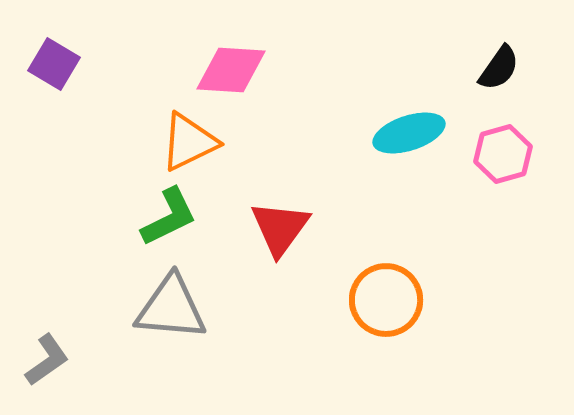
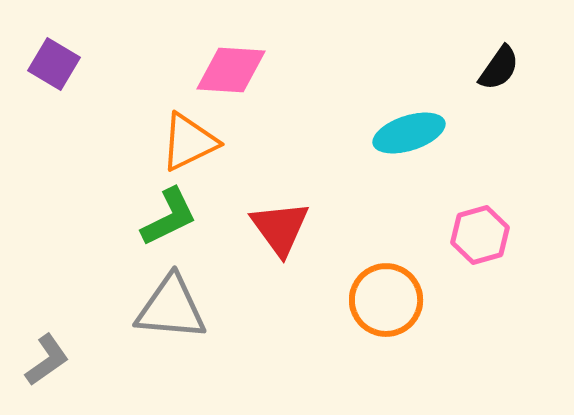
pink hexagon: moved 23 px left, 81 px down
red triangle: rotated 12 degrees counterclockwise
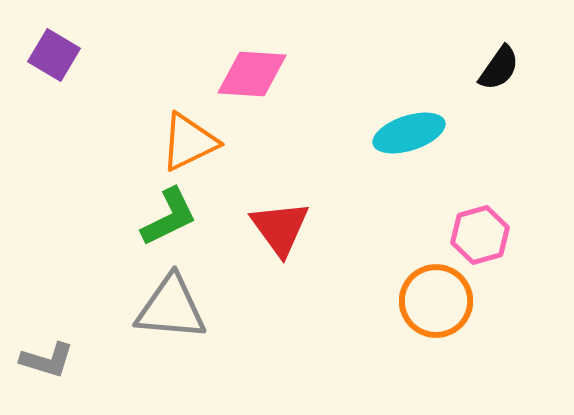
purple square: moved 9 px up
pink diamond: moved 21 px right, 4 px down
orange circle: moved 50 px right, 1 px down
gray L-shape: rotated 52 degrees clockwise
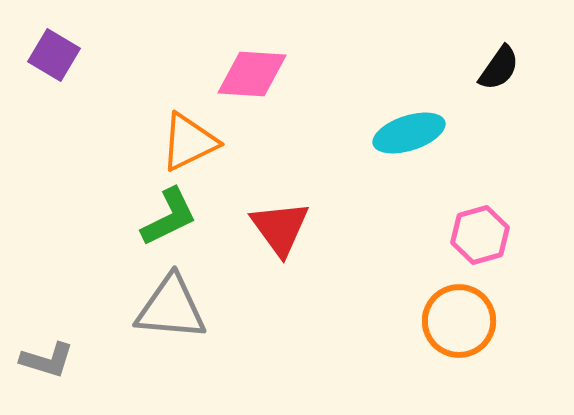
orange circle: moved 23 px right, 20 px down
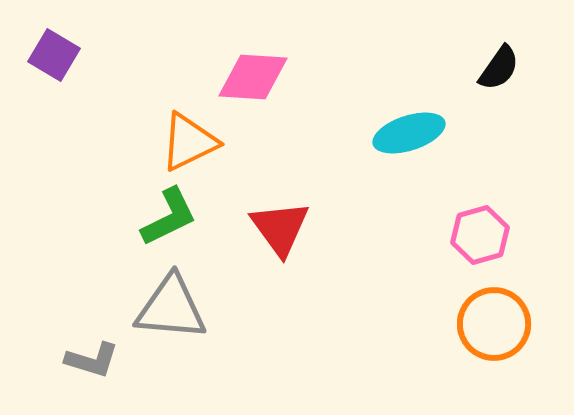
pink diamond: moved 1 px right, 3 px down
orange circle: moved 35 px right, 3 px down
gray L-shape: moved 45 px right
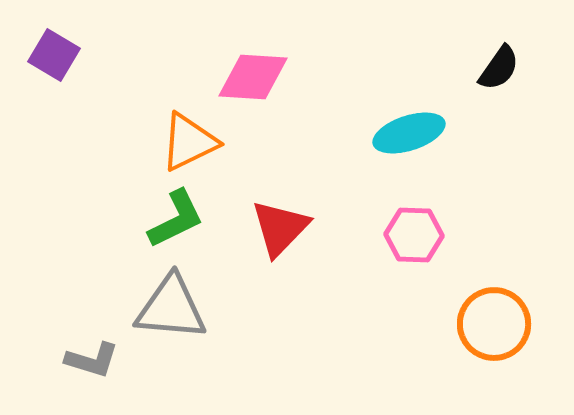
green L-shape: moved 7 px right, 2 px down
red triangle: rotated 20 degrees clockwise
pink hexagon: moved 66 px left; rotated 18 degrees clockwise
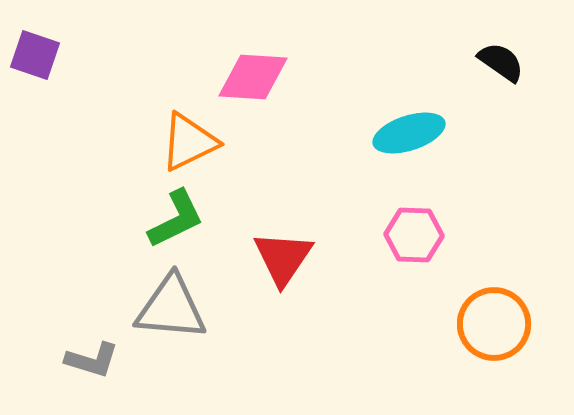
purple square: moved 19 px left; rotated 12 degrees counterclockwise
black semicircle: moved 2 px right, 6 px up; rotated 90 degrees counterclockwise
red triangle: moved 3 px right, 30 px down; rotated 10 degrees counterclockwise
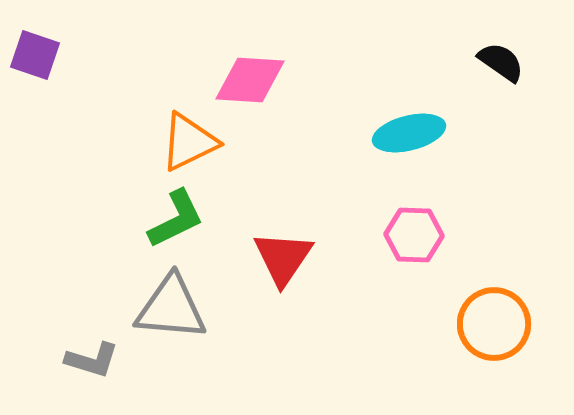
pink diamond: moved 3 px left, 3 px down
cyan ellipse: rotated 4 degrees clockwise
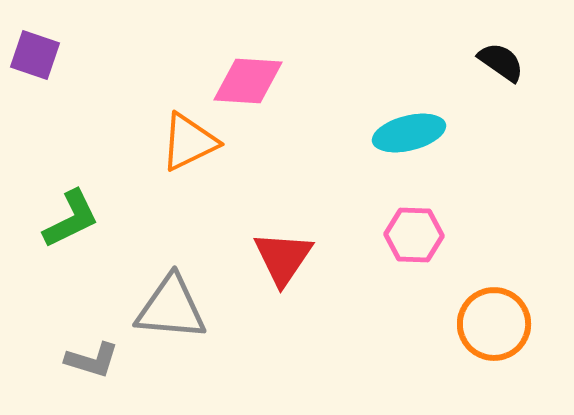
pink diamond: moved 2 px left, 1 px down
green L-shape: moved 105 px left
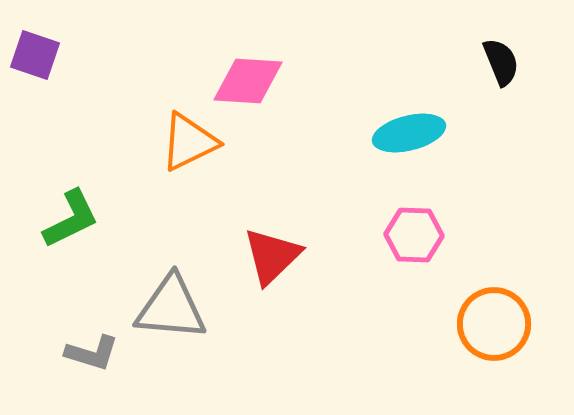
black semicircle: rotated 33 degrees clockwise
red triangle: moved 11 px left, 2 px up; rotated 12 degrees clockwise
gray L-shape: moved 7 px up
